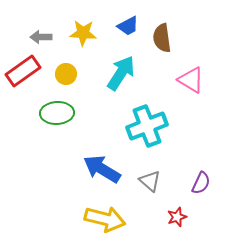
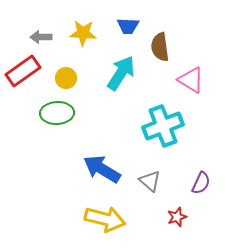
blue trapezoid: rotated 30 degrees clockwise
brown semicircle: moved 2 px left, 9 px down
yellow circle: moved 4 px down
cyan cross: moved 16 px right
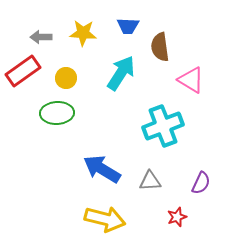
gray triangle: rotated 45 degrees counterclockwise
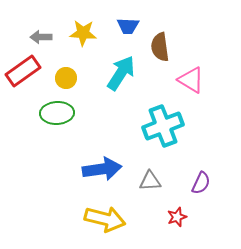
blue arrow: rotated 141 degrees clockwise
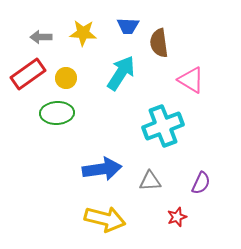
brown semicircle: moved 1 px left, 4 px up
red rectangle: moved 5 px right, 3 px down
